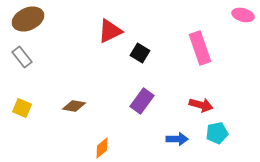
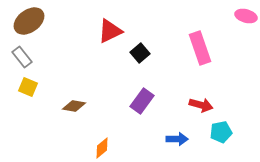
pink ellipse: moved 3 px right, 1 px down
brown ellipse: moved 1 px right, 2 px down; rotated 12 degrees counterclockwise
black square: rotated 18 degrees clockwise
yellow square: moved 6 px right, 21 px up
cyan pentagon: moved 4 px right, 1 px up
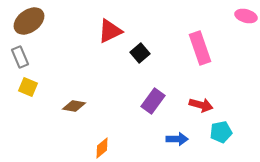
gray rectangle: moved 2 px left; rotated 15 degrees clockwise
purple rectangle: moved 11 px right
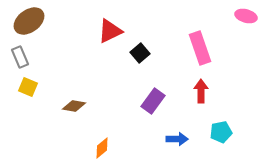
red arrow: moved 14 px up; rotated 105 degrees counterclockwise
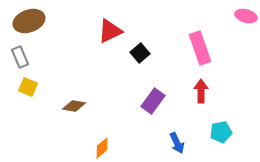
brown ellipse: rotated 16 degrees clockwise
blue arrow: moved 4 px down; rotated 65 degrees clockwise
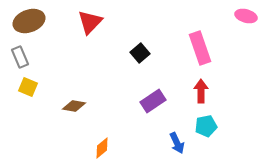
red triangle: moved 20 px left, 9 px up; rotated 20 degrees counterclockwise
purple rectangle: rotated 20 degrees clockwise
cyan pentagon: moved 15 px left, 6 px up
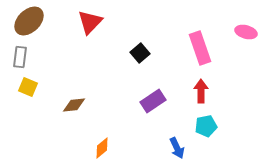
pink ellipse: moved 16 px down
brown ellipse: rotated 24 degrees counterclockwise
gray rectangle: rotated 30 degrees clockwise
brown diamond: moved 1 px up; rotated 15 degrees counterclockwise
blue arrow: moved 5 px down
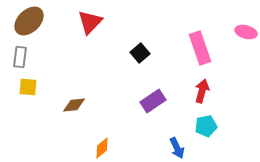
yellow square: rotated 18 degrees counterclockwise
red arrow: moved 1 px right; rotated 15 degrees clockwise
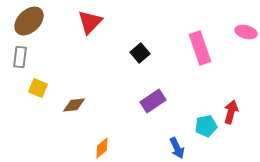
yellow square: moved 10 px right, 1 px down; rotated 18 degrees clockwise
red arrow: moved 29 px right, 21 px down
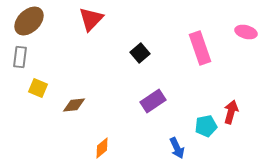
red triangle: moved 1 px right, 3 px up
